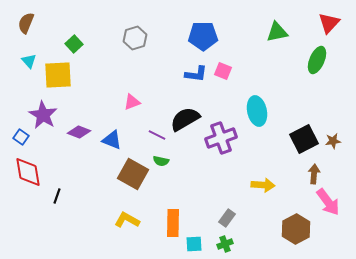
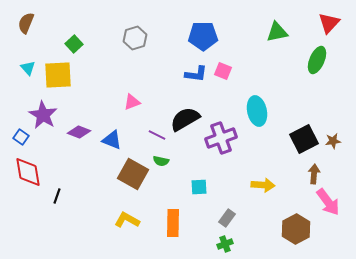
cyan triangle: moved 1 px left, 7 px down
cyan square: moved 5 px right, 57 px up
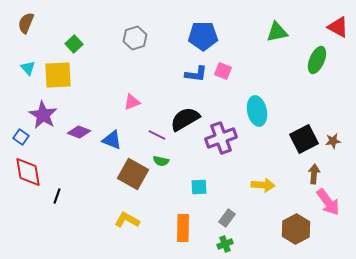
red triangle: moved 9 px right, 4 px down; rotated 45 degrees counterclockwise
orange rectangle: moved 10 px right, 5 px down
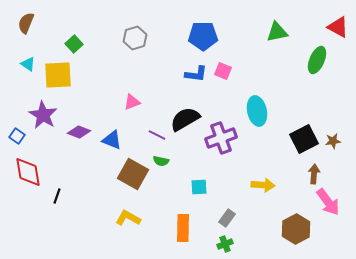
cyan triangle: moved 4 px up; rotated 14 degrees counterclockwise
blue square: moved 4 px left, 1 px up
yellow L-shape: moved 1 px right, 2 px up
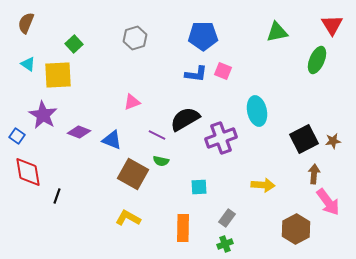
red triangle: moved 6 px left, 2 px up; rotated 30 degrees clockwise
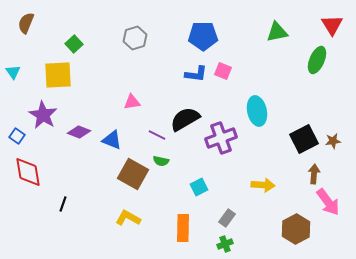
cyan triangle: moved 15 px left, 8 px down; rotated 21 degrees clockwise
pink triangle: rotated 12 degrees clockwise
cyan square: rotated 24 degrees counterclockwise
black line: moved 6 px right, 8 px down
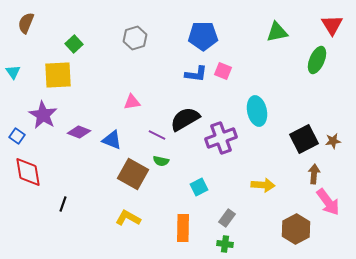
green cross: rotated 28 degrees clockwise
